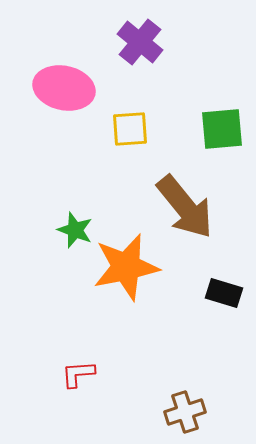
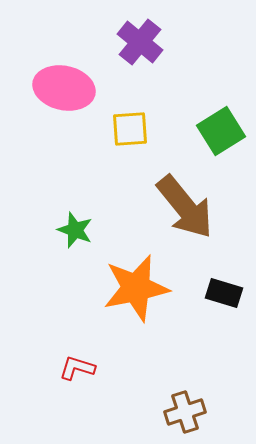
green square: moved 1 px left, 2 px down; rotated 27 degrees counterclockwise
orange star: moved 10 px right, 21 px down
red L-shape: moved 1 px left, 6 px up; rotated 21 degrees clockwise
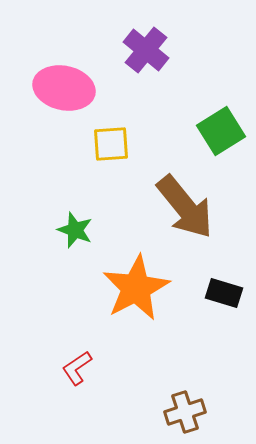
purple cross: moved 6 px right, 8 px down
yellow square: moved 19 px left, 15 px down
orange star: rotated 16 degrees counterclockwise
red L-shape: rotated 51 degrees counterclockwise
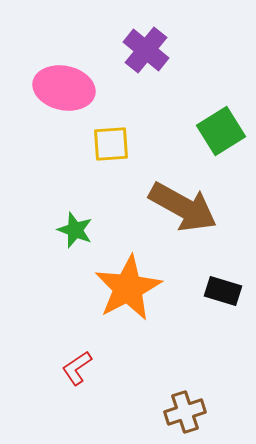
brown arrow: moved 2 px left; rotated 22 degrees counterclockwise
orange star: moved 8 px left
black rectangle: moved 1 px left, 2 px up
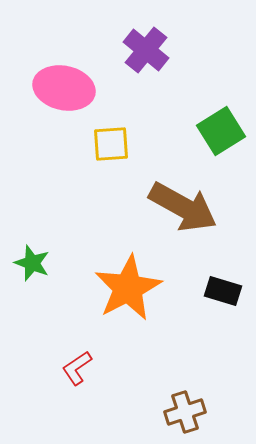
green star: moved 43 px left, 33 px down
